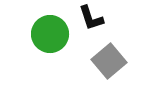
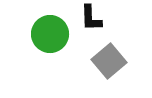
black L-shape: rotated 16 degrees clockwise
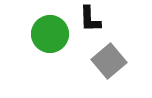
black L-shape: moved 1 px left, 1 px down
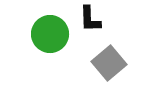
gray square: moved 2 px down
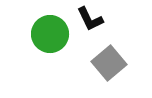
black L-shape: rotated 24 degrees counterclockwise
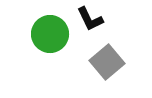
gray square: moved 2 px left, 1 px up
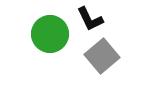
gray square: moved 5 px left, 6 px up
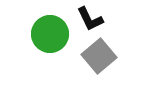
gray square: moved 3 px left
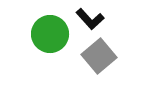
black L-shape: rotated 16 degrees counterclockwise
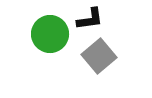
black L-shape: rotated 56 degrees counterclockwise
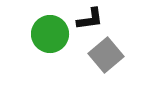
gray square: moved 7 px right, 1 px up
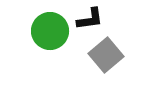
green circle: moved 3 px up
